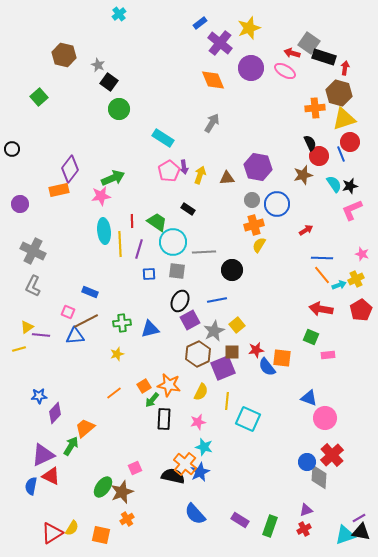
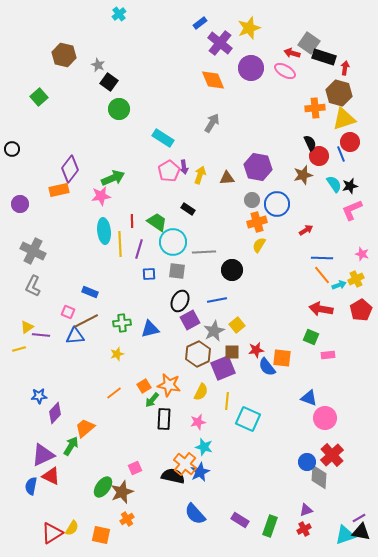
orange cross at (254, 225): moved 3 px right, 3 px up
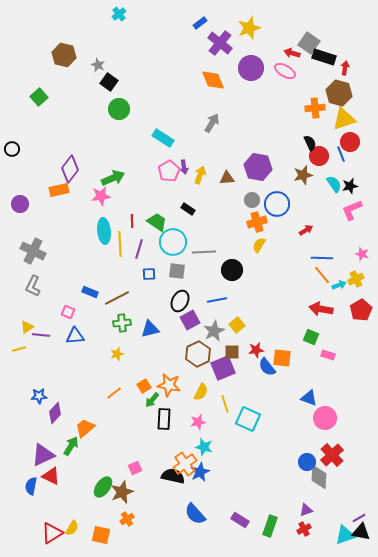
brown line at (86, 321): moved 31 px right, 23 px up
pink rectangle at (328, 355): rotated 24 degrees clockwise
yellow line at (227, 401): moved 2 px left, 3 px down; rotated 24 degrees counterclockwise
orange cross at (185, 464): rotated 15 degrees clockwise
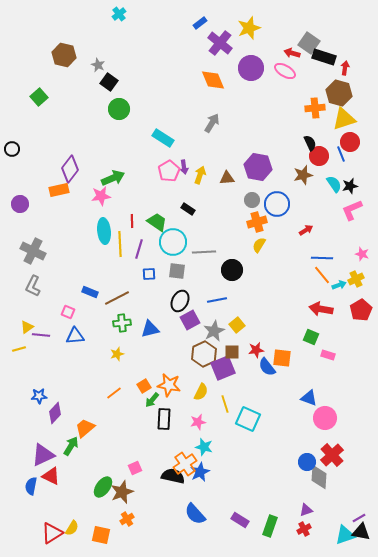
brown hexagon at (198, 354): moved 6 px right
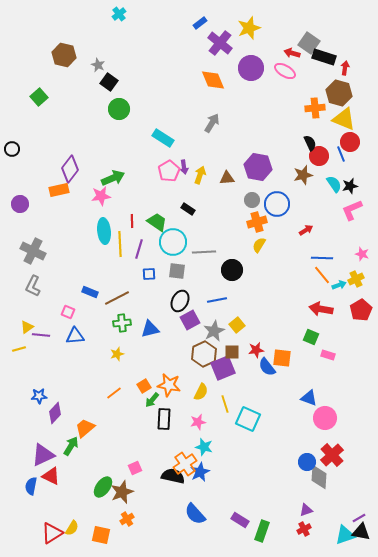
yellow triangle at (344, 119): rotated 40 degrees clockwise
green rectangle at (270, 526): moved 8 px left, 5 px down
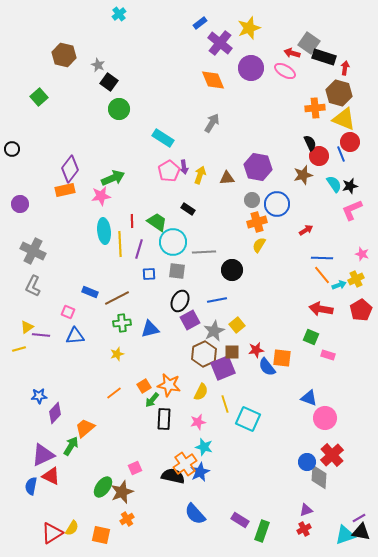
orange rectangle at (59, 190): moved 6 px right
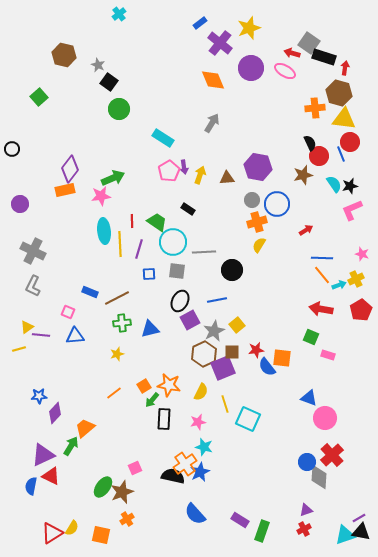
yellow triangle at (344, 119): rotated 15 degrees counterclockwise
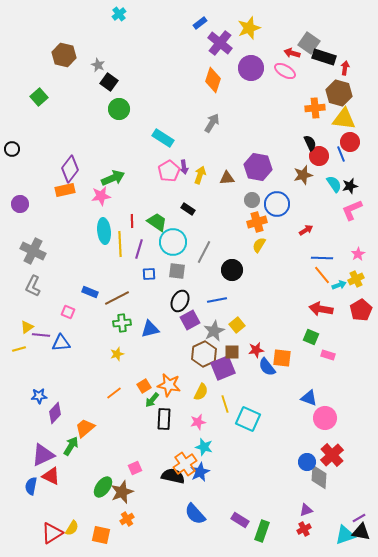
orange diamond at (213, 80): rotated 40 degrees clockwise
gray line at (204, 252): rotated 60 degrees counterclockwise
pink star at (362, 254): moved 4 px left; rotated 24 degrees clockwise
blue triangle at (75, 336): moved 14 px left, 7 px down
